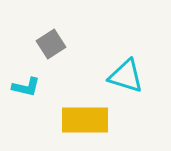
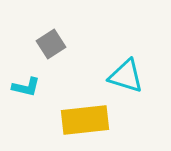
yellow rectangle: rotated 6 degrees counterclockwise
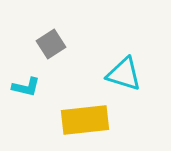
cyan triangle: moved 2 px left, 2 px up
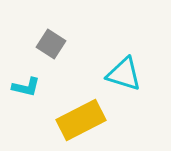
gray square: rotated 24 degrees counterclockwise
yellow rectangle: moved 4 px left; rotated 21 degrees counterclockwise
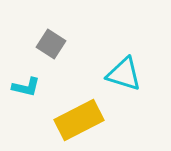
yellow rectangle: moved 2 px left
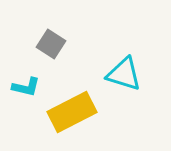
yellow rectangle: moved 7 px left, 8 px up
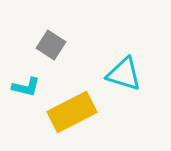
gray square: moved 1 px down
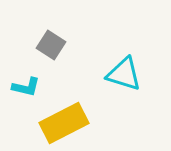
yellow rectangle: moved 8 px left, 11 px down
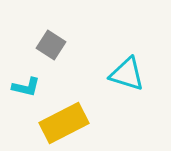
cyan triangle: moved 3 px right
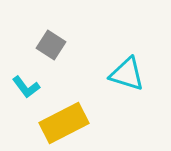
cyan L-shape: rotated 40 degrees clockwise
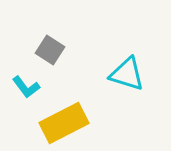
gray square: moved 1 px left, 5 px down
